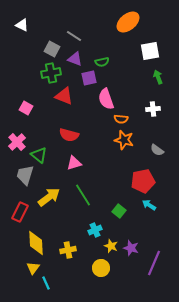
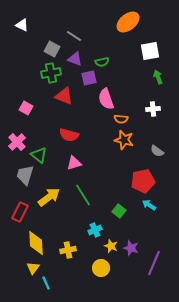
gray semicircle: moved 1 px down
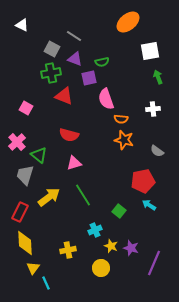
yellow diamond: moved 11 px left
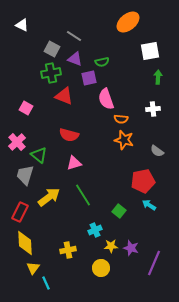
green arrow: rotated 24 degrees clockwise
yellow star: rotated 24 degrees counterclockwise
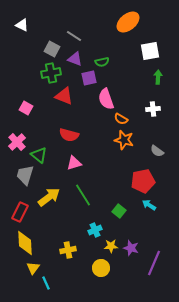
orange semicircle: rotated 24 degrees clockwise
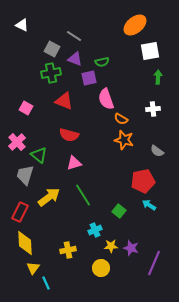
orange ellipse: moved 7 px right, 3 px down
red triangle: moved 5 px down
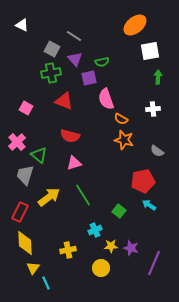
purple triangle: rotated 28 degrees clockwise
red semicircle: moved 1 px right, 1 px down
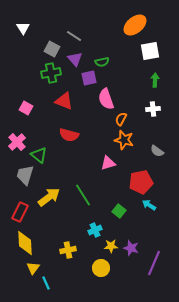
white triangle: moved 1 px right, 3 px down; rotated 32 degrees clockwise
green arrow: moved 3 px left, 3 px down
orange semicircle: rotated 88 degrees clockwise
red semicircle: moved 1 px left, 1 px up
pink triangle: moved 34 px right
red pentagon: moved 2 px left, 1 px down
